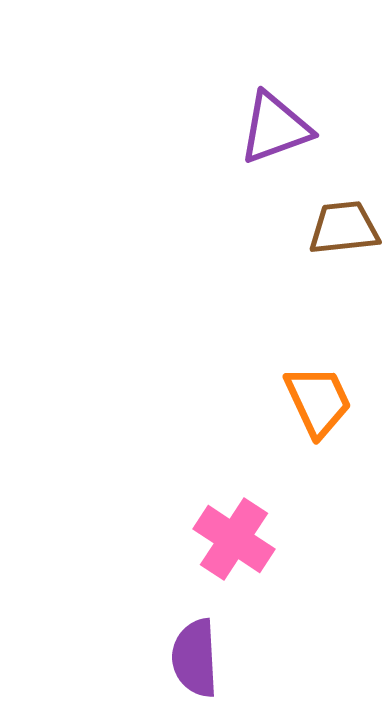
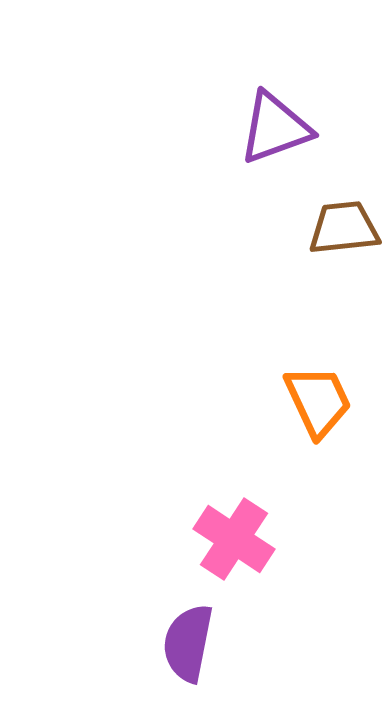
purple semicircle: moved 7 px left, 15 px up; rotated 14 degrees clockwise
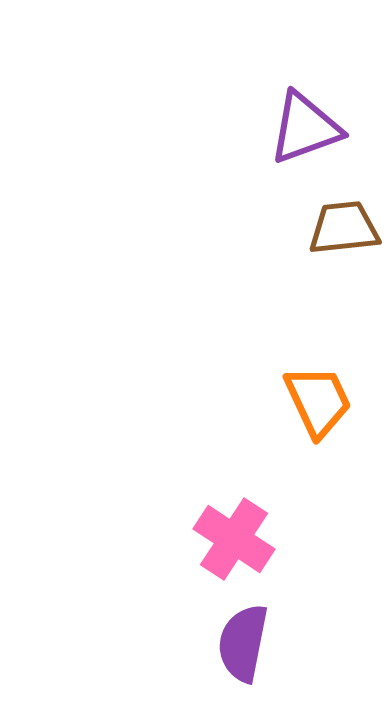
purple triangle: moved 30 px right
purple semicircle: moved 55 px right
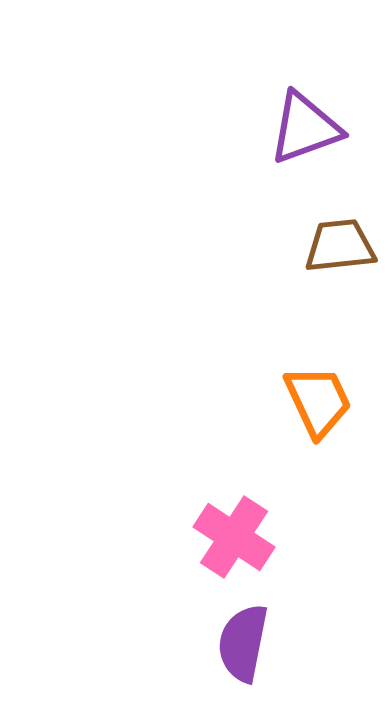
brown trapezoid: moved 4 px left, 18 px down
pink cross: moved 2 px up
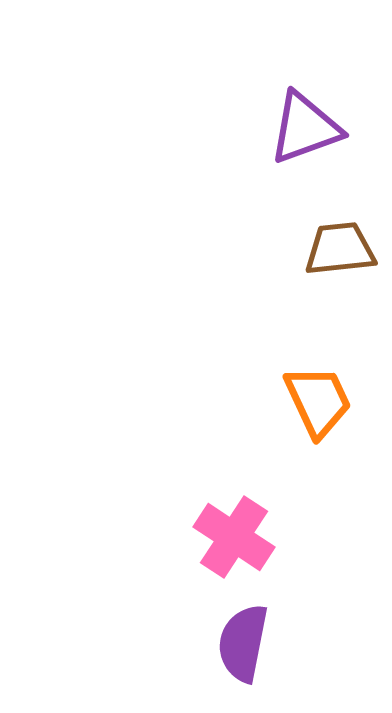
brown trapezoid: moved 3 px down
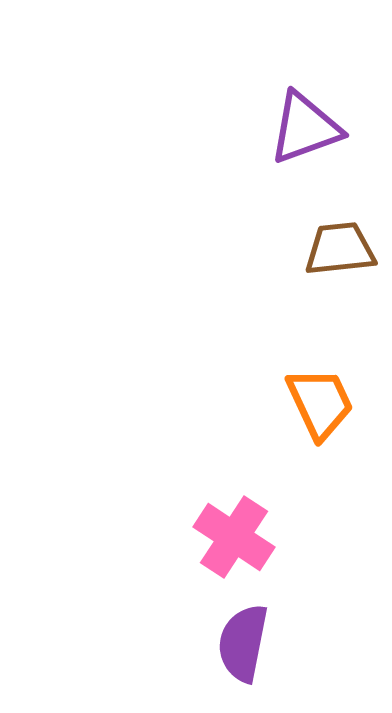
orange trapezoid: moved 2 px right, 2 px down
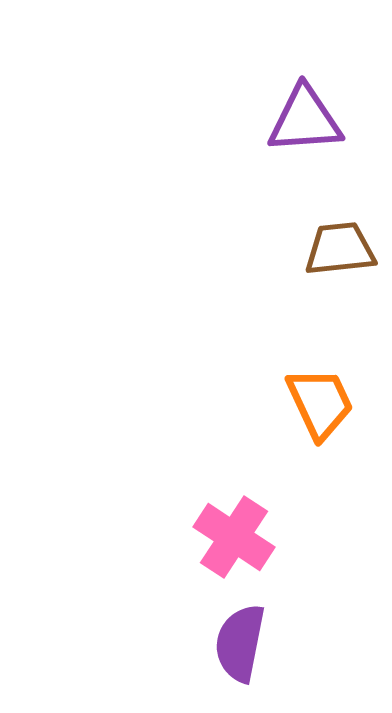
purple triangle: moved 8 px up; rotated 16 degrees clockwise
purple semicircle: moved 3 px left
